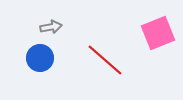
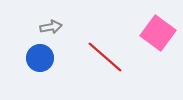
pink square: rotated 32 degrees counterclockwise
red line: moved 3 px up
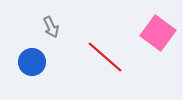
gray arrow: rotated 75 degrees clockwise
blue circle: moved 8 px left, 4 px down
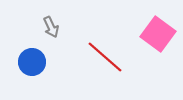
pink square: moved 1 px down
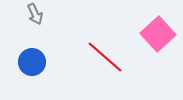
gray arrow: moved 16 px left, 13 px up
pink square: rotated 12 degrees clockwise
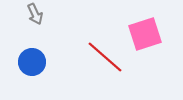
pink square: moved 13 px left; rotated 24 degrees clockwise
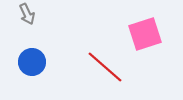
gray arrow: moved 8 px left
red line: moved 10 px down
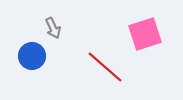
gray arrow: moved 26 px right, 14 px down
blue circle: moved 6 px up
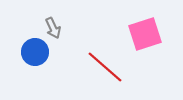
blue circle: moved 3 px right, 4 px up
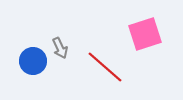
gray arrow: moved 7 px right, 20 px down
blue circle: moved 2 px left, 9 px down
